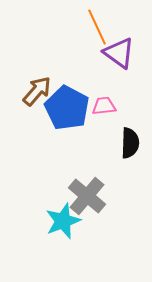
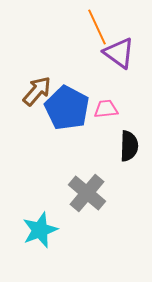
pink trapezoid: moved 2 px right, 3 px down
black semicircle: moved 1 px left, 3 px down
gray cross: moved 3 px up
cyan star: moved 23 px left, 9 px down
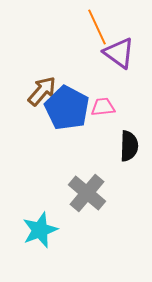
brown arrow: moved 5 px right
pink trapezoid: moved 3 px left, 2 px up
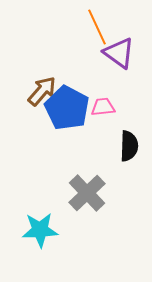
gray cross: rotated 6 degrees clockwise
cyan star: rotated 18 degrees clockwise
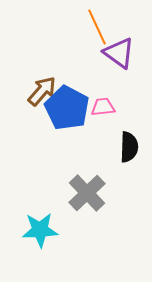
black semicircle: moved 1 px down
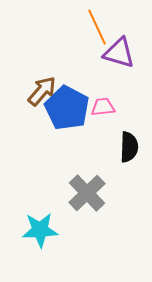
purple triangle: rotated 20 degrees counterclockwise
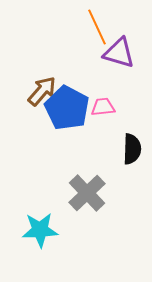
black semicircle: moved 3 px right, 2 px down
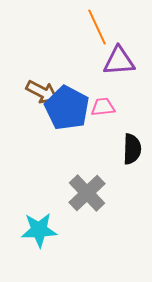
purple triangle: moved 8 px down; rotated 20 degrees counterclockwise
brown arrow: moved 1 px down; rotated 76 degrees clockwise
cyan star: moved 1 px left
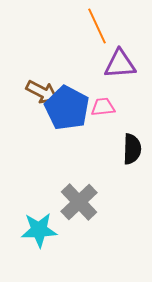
orange line: moved 1 px up
purple triangle: moved 1 px right, 3 px down
gray cross: moved 8 px left, 9 px down
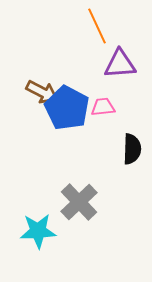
cyan star: moved 1 px left, 1 px down
